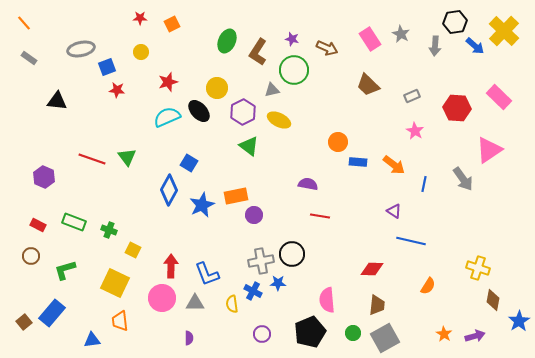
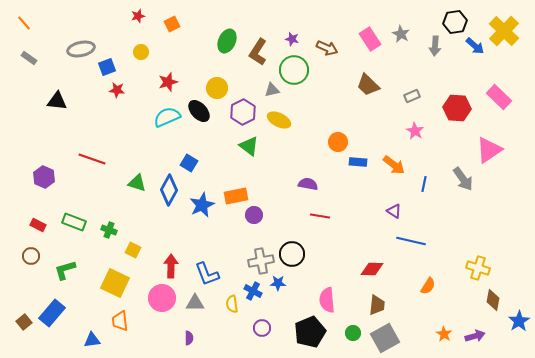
red star at (140, 18): moved 2 px left, 2 px up; rotated 16 degrees counterclockwise
green triangle at (127, 157): moved 10 px right, 26 px down; rotated 36 degrees counterclockwise
purple circle at (262, 334): moved 6 px up
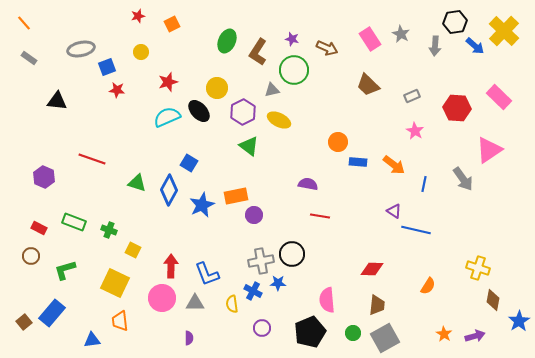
red rectangle at (38, 225): moved 1 px right, 3 px down
blue line at (411, 241): moved 5 px right, 11 px up
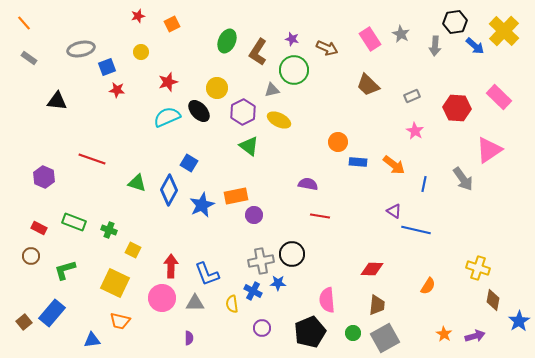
orange trapezoid at (120, 321): rotated 70 degrees counterclockwise
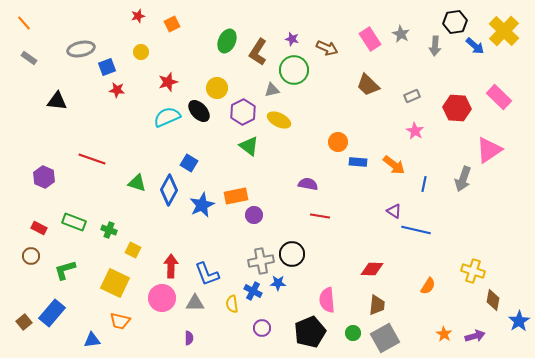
gray arrow at (463, 179): rotated 55 degrees clockwise
yellow cross at (478, 268): moved 5 px left, 3 px down
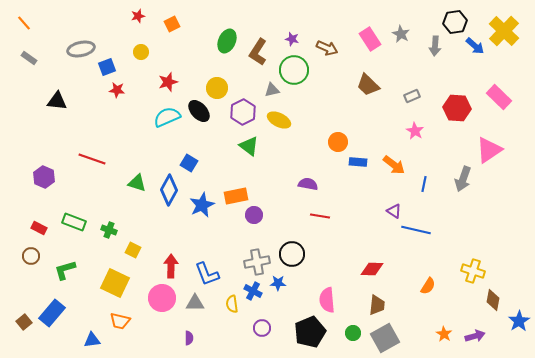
gray cross at (261, 261): moved 4 px left, 1 px down
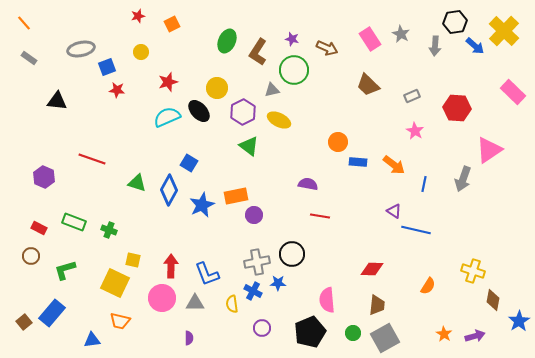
pink rectangle at (499, 97): moved 14 px right, 5 px up
yellow square at (133, 250): moved 10 px down; rotated 14 degrees counterclockwise
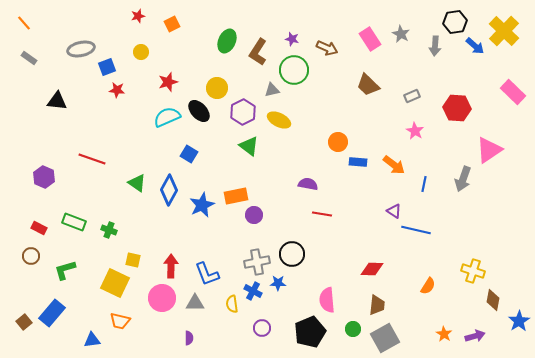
blue square at (189, 163): moved 9 px up
green triangle at (137, 183): rotated 18 degrees clockwise
red line at (320, 216): moved 2 px right, 2 px up
green circle at (353, 333): moved 4 px up
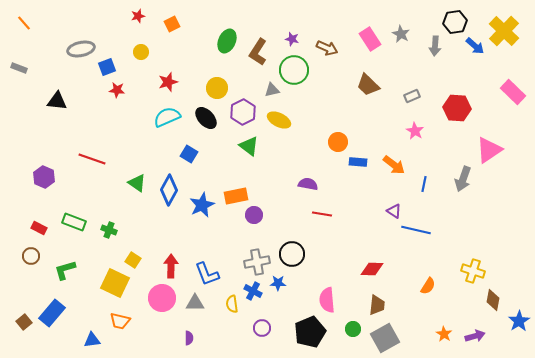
gray rectangle at (29, 58): moved 10 px left, 10 px down; rotated 14 degrees counterclockwise
black ellipse at (199, 111): moved 7 px right, 7 px down
yellow square at (133, 260): rotated 21 degrees clockwise
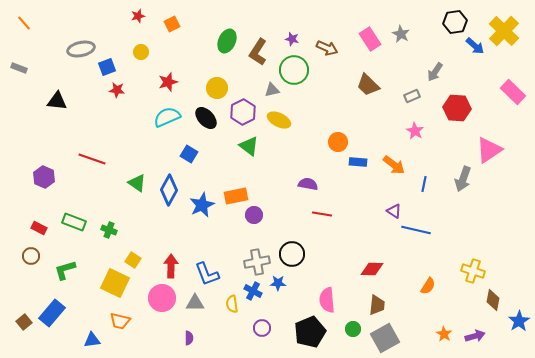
gray arrow at (435, 46): moved 26 px down; rotated 30 degrees clockwise
